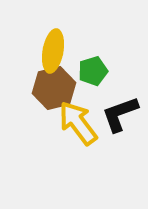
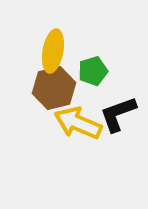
black L-shape: moved 2 px left
yellow arrow: rotated 30 degrees counterclockwise
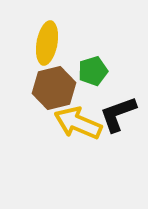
yellow ellipse: moved 6 px left, 8 px up
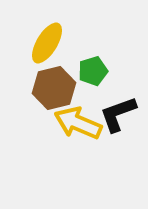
yellow ellipse: rotated 21 degrees clockwise
